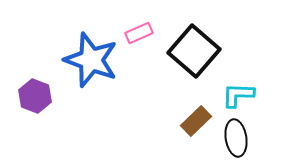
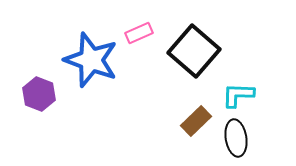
purple hexagon: moved 4 px right, 2 px up
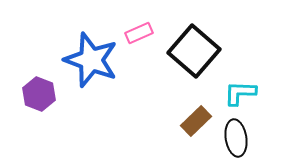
cyan L-shape: moved 2 px right, 2 px up
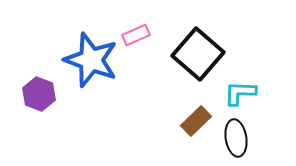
pink rectangle: moved 3 px left, 2 px down
black square: moved 4 px right, 3 px down
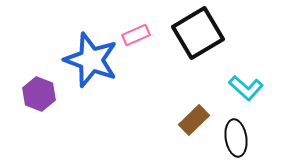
black square: moved 21 px up; rotated 18 degrees clockwise
cyan L-shape: moved 6 px right, 5 px up; rotated 140 degrees counterclockwise
brown rectangle: moved 2 px left, 1 px up
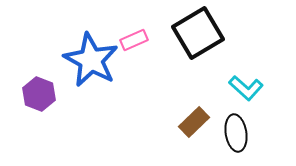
pink rectangle: moved 2 px left, 5 px down
blue star: rotated 8 degrees clockwise
brown rectangle: moved 2 px down
black ellipse: moved 5 px up
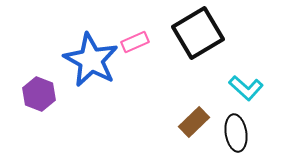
pink rectangle: moved 1 px right, 2 px down
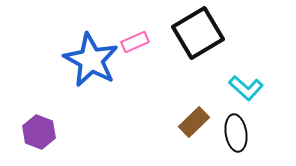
purple hexagon: moved 38 px down
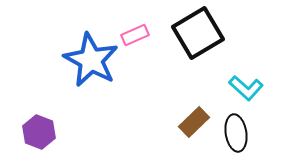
pink rectangle: moved 7 px up
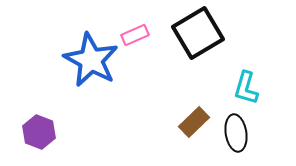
cyan L-shape: rotated 64 degrees clockwise
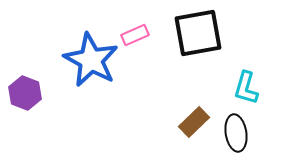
black square: rotated 21 degrees clockwise
purple hexagon: moved 14 px left, 39 px up
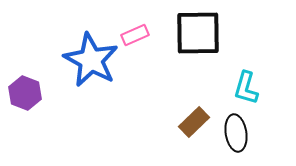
black square: rotated 9 degrees clockwise
